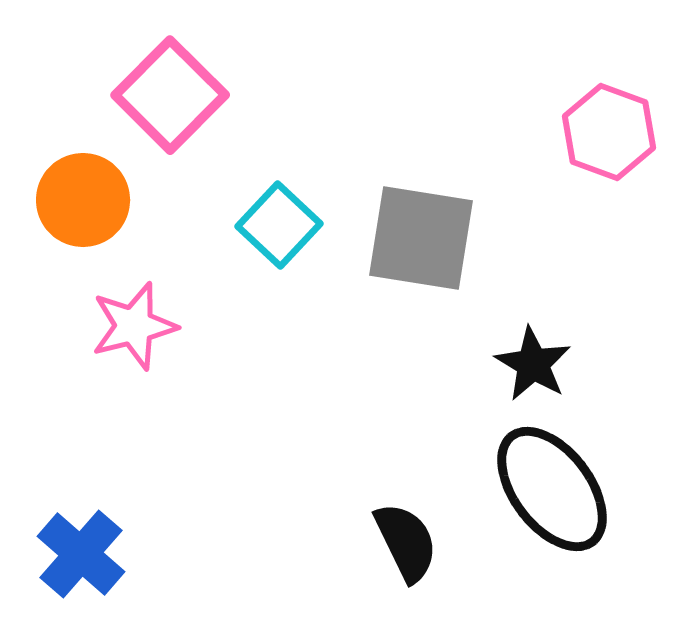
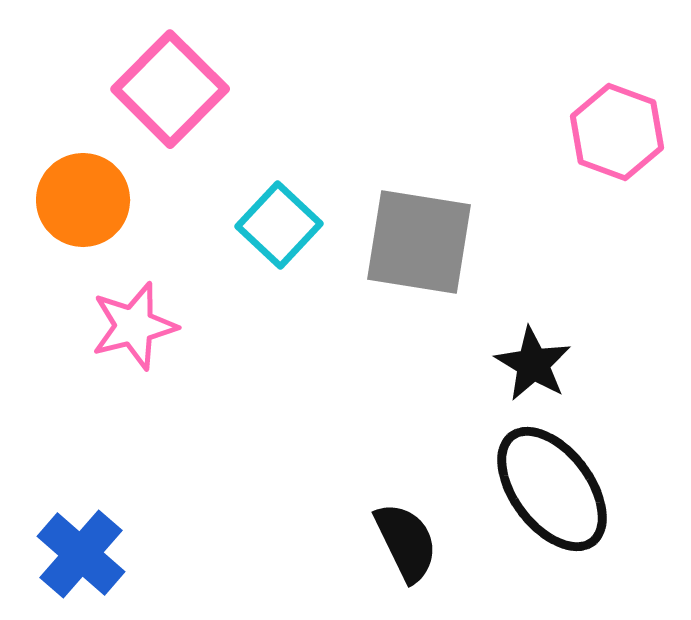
pink square: moved 6 px up
pink hexagon: moved 8 px right
gray square: moved 2 px left, 4 px down
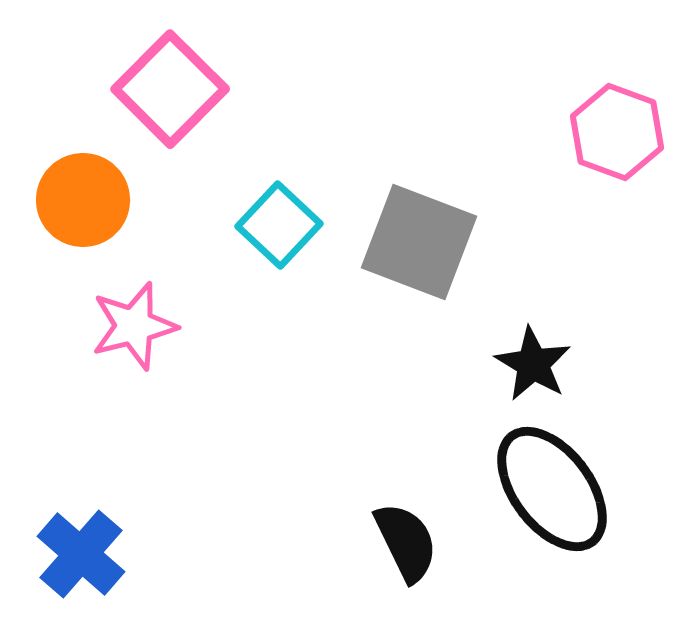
gray square: rotated 12 degrees clockwise
